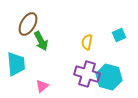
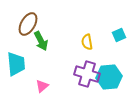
yellow semicircle: rotated 21 degrees counterclockwise
cyan hexagon: rotated 20 degrees counterclockwise
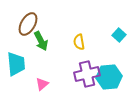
cyan square: rotated 24 degrees counterclockwise
yellow semicircle: moved 8 px left
purple cross: rotated 30 degrees counterclockwise
pink triangle: moved 2 px up
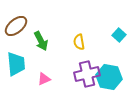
brown ellipse: moved 12 px left, 2 px down; rotated 20 degrees clockwise
cyan hexagon: rotated 15 degrees clockwise
pink triangle: moved 2 px right, 5 px up; rotated 16 degrees clockwise
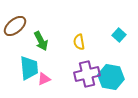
brown ellipse: moved 1 px left
cyan trapezoid: moved 13 px right, 4 px down
cyan hexagon: moved 2 px right
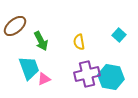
cyan trapezoid: rotated 15 degrees counterclockwise
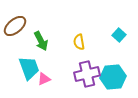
cyan hexagon: moved 2 px right; rotated 15 degrees counterclockwise
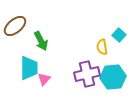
yellow semicircle: moved 23 px right, 5 px down
cyan trapezoid: rotated 20 degrees clockwise
pink triangle: rotated 24 degrees counterclockwise
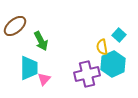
cyan hexagon: moved 13 px up; rotated 20 degrees counterclockwise
